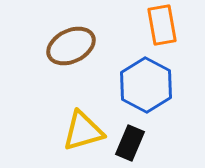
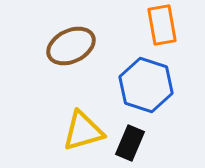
blue hexagon: rotated 10 degrees counterclockwise
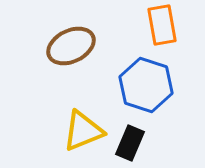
yellow triangle: rotated 6 degrees counterclockwise
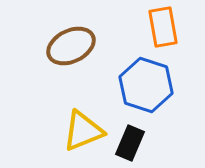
orange rectangle: moved 1 px right, 2 px down
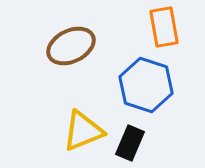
orange rectangle: moved 1 px right
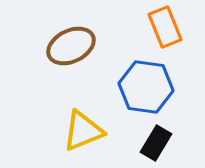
orange rectangle: moved 1 px right; rotated 12 degrees counterclockwise
blue hexagon: moved 2 px down; rotated 10 degrees counterclockwise
black rectangle: moved 26 px right; rotated 8 degrees clockwise
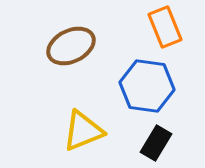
blue hexagon: moved 1 px right, 1 px up
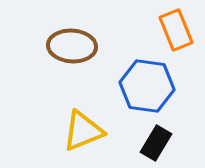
orange rectangle: moved 11 px right, 3 px down
brown ellipse: moved 1 px right; rotated 30 degrees clockwise
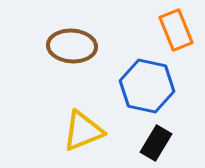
blue hexagon: rotated 4 degrees clockwise
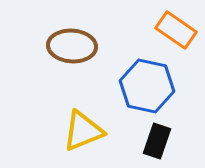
orange rectangle: rotated 33 degrees counterclockwise
black rectangle: moved 1 px right, 2 px up; rotated 12 degrees counterclockwise
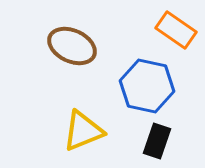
brown ellipse: rotated 21 degrees clockwise
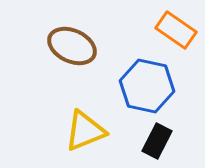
yellow triangle: moved 2 px right
black rectangle: rotated 8 degrees clockwise
